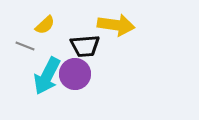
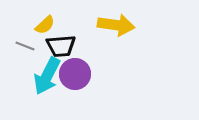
black trapezoid: moved 24 px left
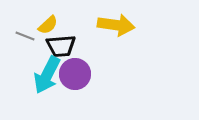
yellow semicircle: moved 3 px right
gray line: moved 10 px up
cyan arrow: moved 1 px up
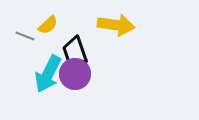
black trapezoid: moved 14 px right, 5 px down; rotated 76 degrees clockwise
cyan arrow: moved 1 px right, 1 px up
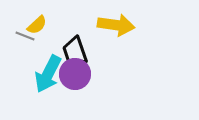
yellow semicircle: moved 11 px left
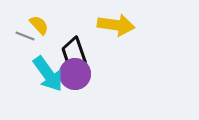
yellow semicircle: moved 2 px right; rotated 90 degrees counterclockwise
black trapezoid: moved 1 px left, 1 px down
cyan arrow: rotated 63 degrees counterclockwise
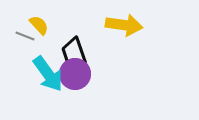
yellow arrow: moved 8 px right
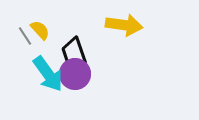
yellow semicircle: moved 1 px right, 5 px down
gray line: rotated 36 degrees clockwise
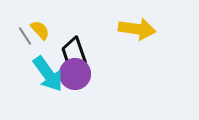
yellow arrow: moved 13 px right, 4 px down
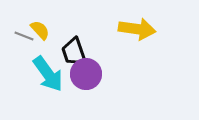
gray line: moved 1 px left; rotated 36 degrees counterclockwise
purple circle: moved 11 px right
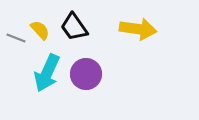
yellow arrow: moved 1 px right
gray line: moved 8 px left, 2 px down
black trapezoid: moved 25 px up; rotated 16 degrees counterclockwise
cyan arrow: moved 1 px left, 1 px up; rotated 60 degrees clockwise
